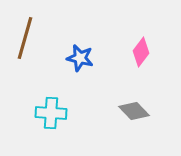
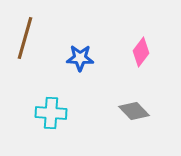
blue star: rotated 12 degrees counterclockwise
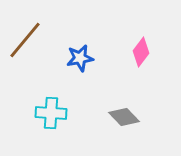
brown line: moved 2 px down; rotated 24 degrees clockwise
blue star: rotated 12 degrees counterclockwise
gray diamond: moved 10 px left, 6 px down
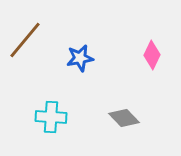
pink diamond: moved 11 px right, 3 px down; rotated 12 degrees counterclockwise
cyan cross: moved 4 px down
gray diamond: moved 1 px down
